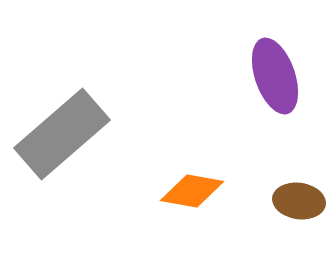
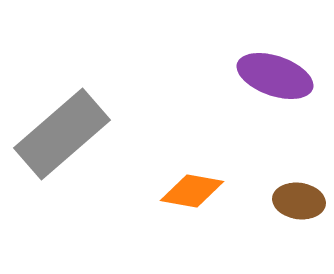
purple ellipse: rotated 52 degrees counterclockwise
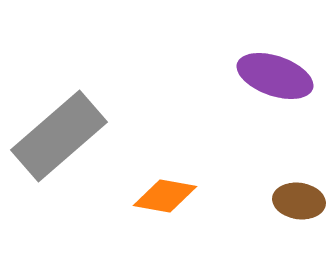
gray rectangle: moved 3 px left, 2 px down
orange diamond: moved 27 px left, 5 px down
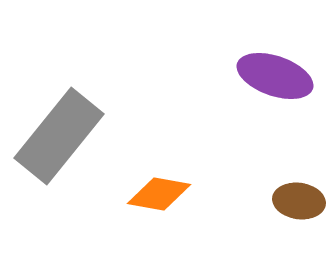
gray rectangle: rotated 10 degrees counterclockwise
orange diamond: moved 6 px left, 2 px up
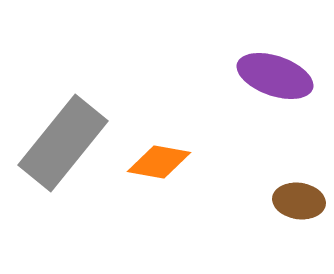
gray rectangle: moved 4 px right, 7 px down
orange diamond: moved 32 px up
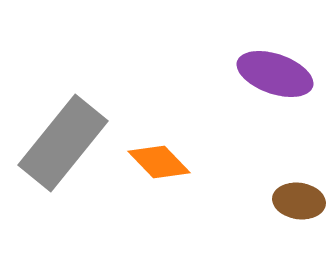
purple ellipse: moved 2 px up
orange diamond: rotated 36 degrees clockwise
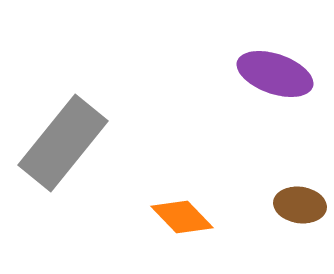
orange diamond: moved 23 px right, 55 px down
brown ellipse: moved 1 px right, 4 px down
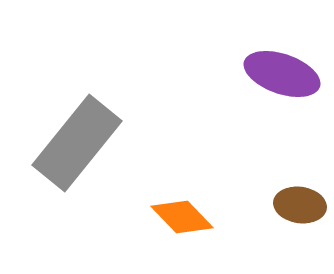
purple ellipse: moved 7 px right
gray rectangle: moved 14 px right
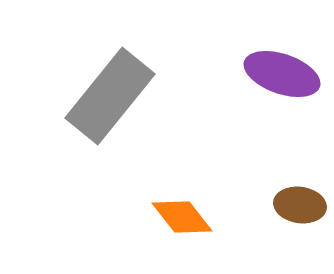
gray rectangle: moved 33 px right, 47 px up
orange diamond: rotated 6 degrees clockwise
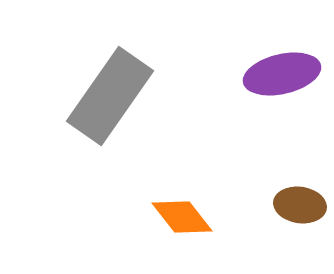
purple ellipse: rotated 32 degrees counterclockwise
gray rectangle: rotated 4 degrees counterclockwise
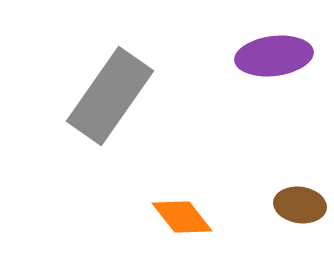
purple ellipse: moved 8 px left, 18 px up; rotated 6 degrees clockwise
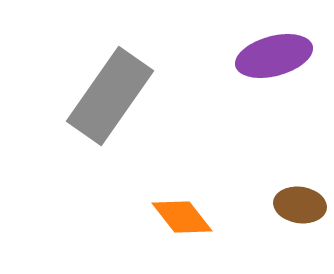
purple ellipse: rotated 8 degrees counterclockwise
